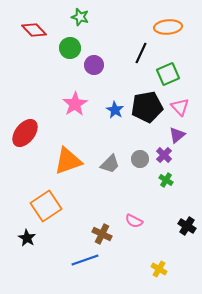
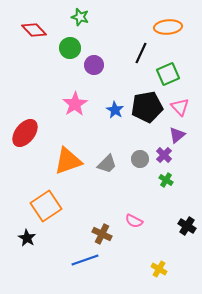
gray trapezoid: moved 3 px left
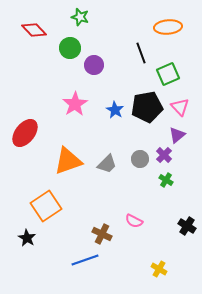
black line: rotated 45 degrees counterclockwise
